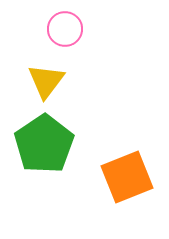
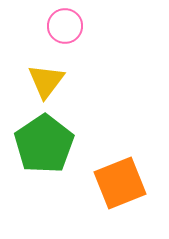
pink circle: moved 3 px up
orange square: moved 7 px left, 6 px down
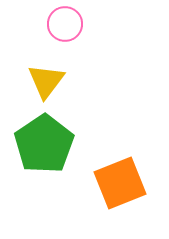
pink circle: moved 2 px up
